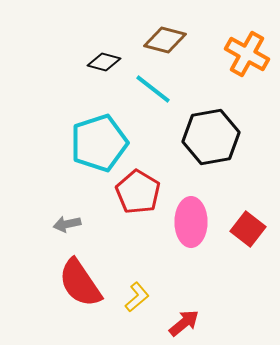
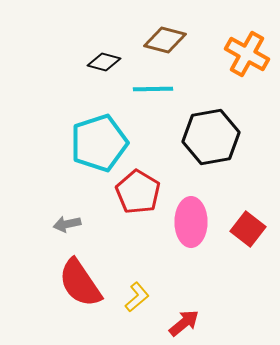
cyan line: rotated 39 degrees counterclockwise
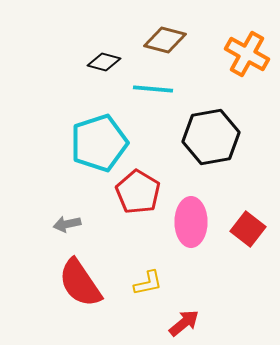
cyan line: rotated 6 degrees clockwise
yellow L-shape: moved 11 px right, 14 px up; rotated 28 degrees clockwise
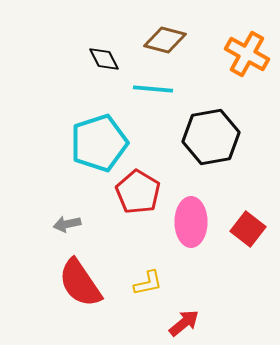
black diamond: moved 3 px up; rotated 48 degrees clockwise
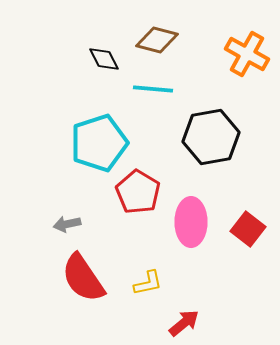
brown diamond: moved 8 px left
red semicircle: moved 3 px right, 5 px up
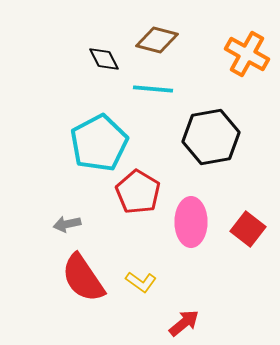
cyan pentagon: rotated 10 degrees counterclockwise
yellow L-shape: moved 7 px left, 1 px up; rotated 48 degrees clockwise
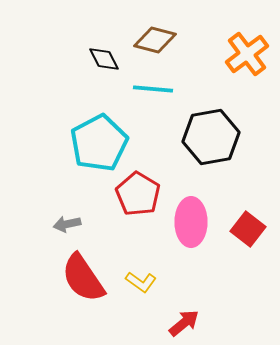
brown diamond: moved 2 px left
orange cross: rotated 24 degrees clockwise
red pentagon: moved 2 px down
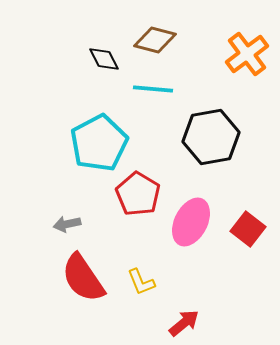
pink ellipse: rotated 27 degrees clockwise
yellow L-shape: rotated 32 degrees clockwise
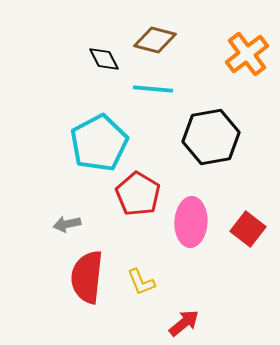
pink ellipse: rotated 24 degrees counterclockwise
red semicircle: moved 4 px right, 1 px up; rotated 40 degrees clockwise
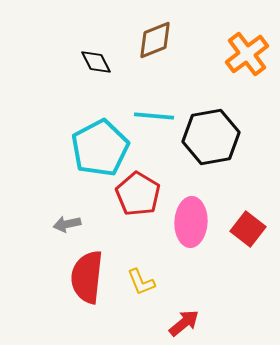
brown diamond: rotated 36 degrees counterclockwise
black diamond: moved 8 px left, 3 px down
cyan line: moved 1 px right, 27 px down
cyan pentagon: moved 1 px right, 5 px down
